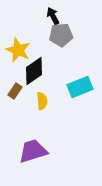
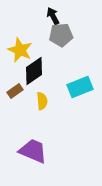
yellow star: moved 2 px right
brown rectangle: rotated 21 degrees clockwise
purple trapezoid: rotated 40 degrees clockwise
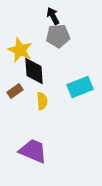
gray pentagon: moved 3 px left, 1 px down
black diamond: rotated 60 degrees counterclockwise
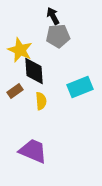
yellow semicircle: moved 1 px left
